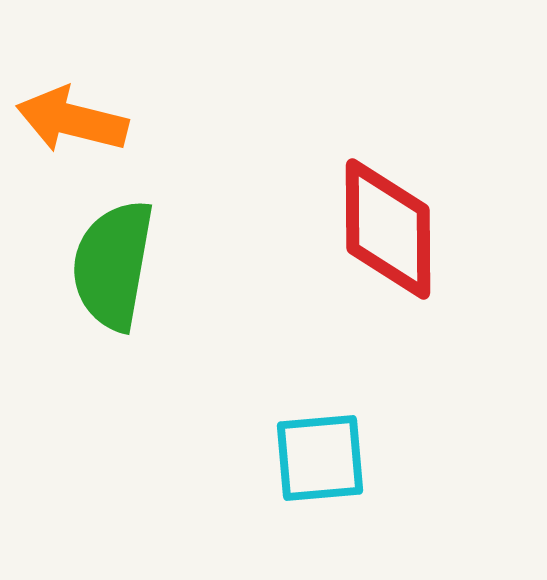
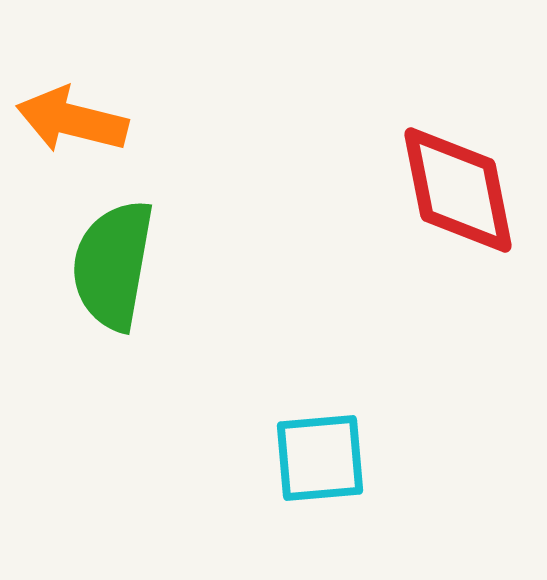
red diamond: moved 70 px right, 39 px up; rotated 11 degrees counterclockwise
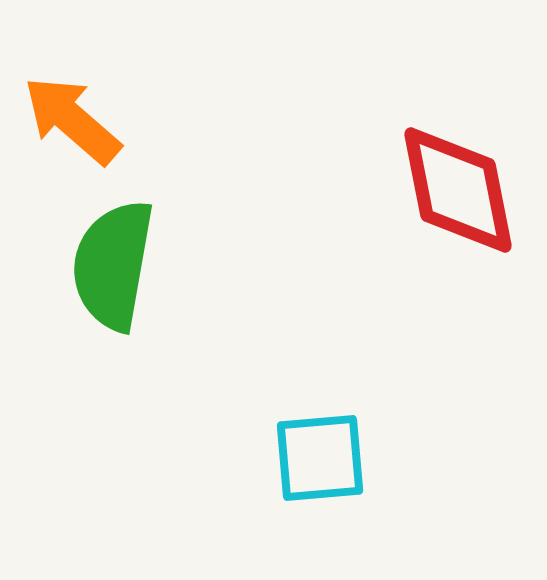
orange arrow: rotated 27 degrees clockwise
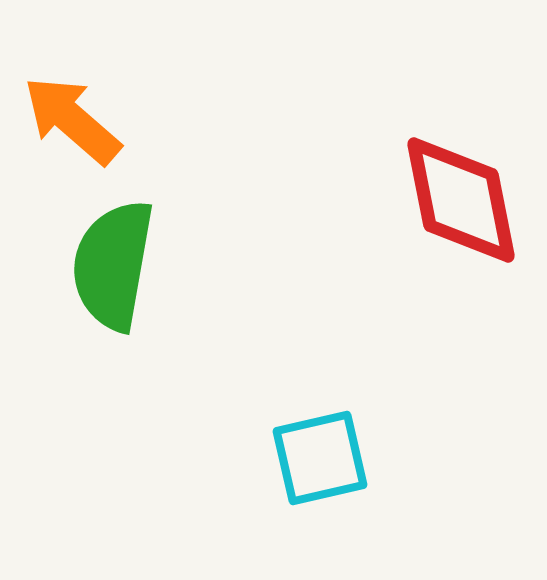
red diamond: moved 3 px right, 10 px down
cyan square: rotated 8 degrees counterclockwise
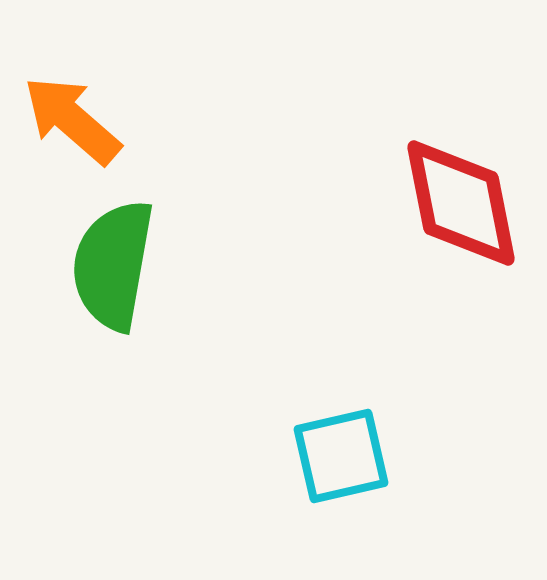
red diamond: moved 3 px down
cyan square: moved 21 px right, 2 px up
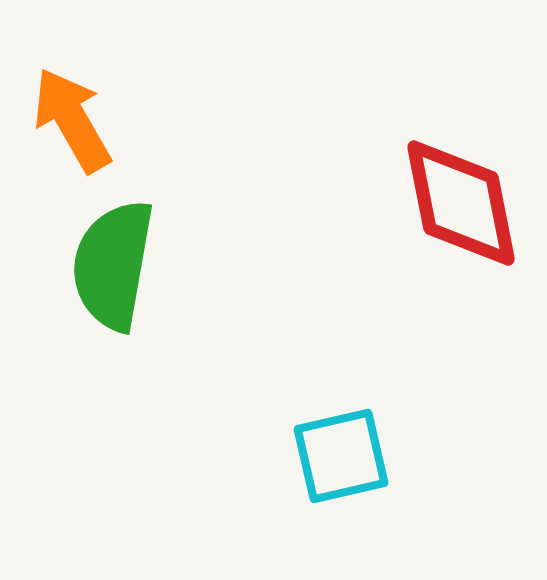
orange arrow: rotated 19 degrees clockwise
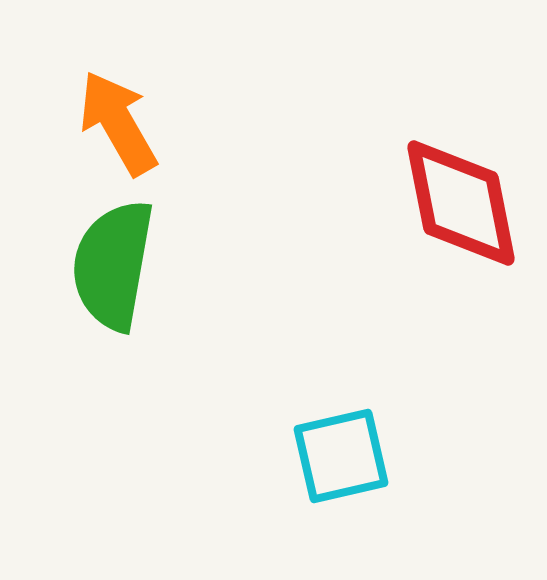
orange arrow: moved 46 px right, 3 px down
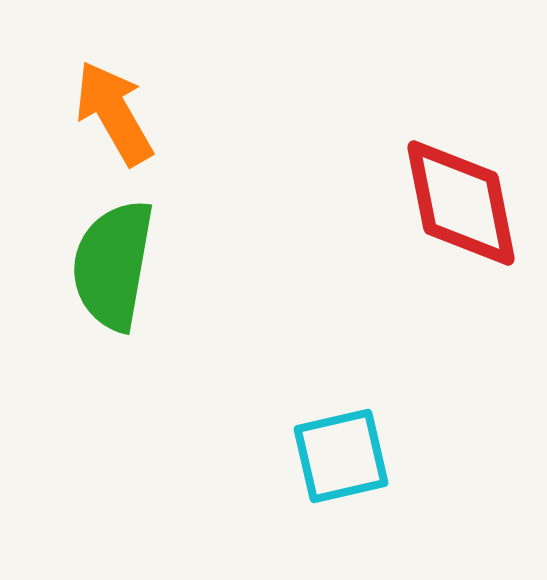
orange arrow: moved 4 px left, 10 px up
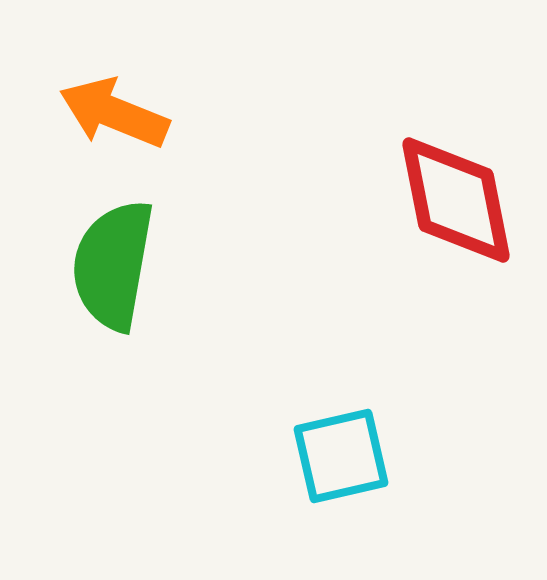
orange arrow: rotated 38 degrees counterclockwise
red diamond: moved 5 px left, 3 px up
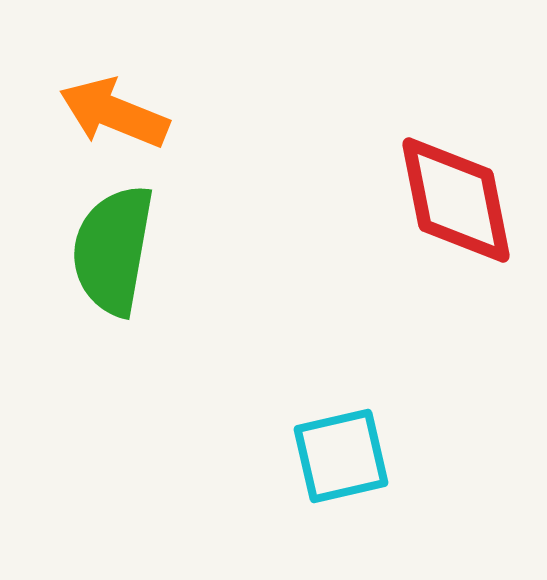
green semicircle: moved 15 px up
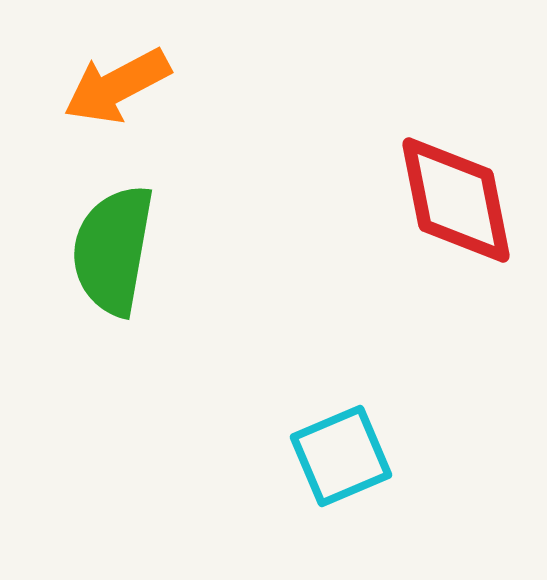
orange arrow: moved 3 px right, 27 px up; rotated 50 degrees counterclockwise
cyan square: rotated 10 degrees counterclockwise
